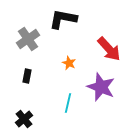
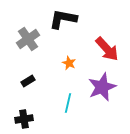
red arrow: moved 2 px left
black rectangle: moved 1 px right, 5 px down; rotated 48 degrees clockwise
purple star: moved 1 px right; rotated 28 degrees clockwise
black cross: rotated 30 degrees clockwise
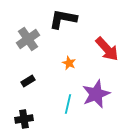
purple star: moved 6 px left, 7 px down
cyan line: moved 1 px down
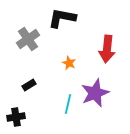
black L-shape: moved 1 px left, 1 px up
red arrow: rotated 48 degrees clockwise
black rectangle: moved 1 px right, 4 px down
purple star: moved 1 px left, 1 px up
black cross: moved 8 px left, 2 px up
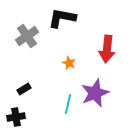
gray cross: moved 1 px left, 3 px up
black rectangle: moved 5 px left, 4 px down
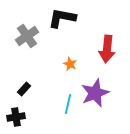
orange star: moved 1 px right, 1 px down
black rectangle: rotated 16 degrees counterclockwise
